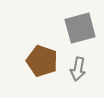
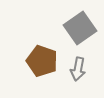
gray square: rotated 20 degrees counterclockwise
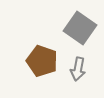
gray square: rotated 20 degrees counterclockwise
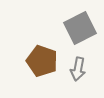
gray square: rotated 28 degrees clockwise
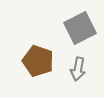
brown pentagon: moved 4 px left
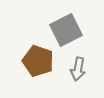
gray square: moved 14 px left, 2 px down
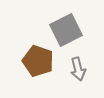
gray arrow: rotated 25 degrees counterclockwise
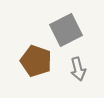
brown pentagon: moved 2 px left
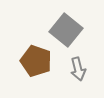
gray square: rotated 24 degrees counterclockwise
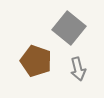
gray square: moved 3 px right, 2 px up
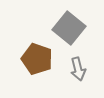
brown pentagon: moved 1 px right, 2 px up
